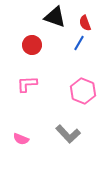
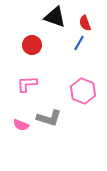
gray L-shape: moved 19 px left, 16 px up; rotated 30 degrees counterclockwise
pink semicircle: moved 14 px up
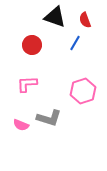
red semicircle: moved 3 px up
blue line: moved 4 px left
pink hexagon: rotated 20 degrees clockwise
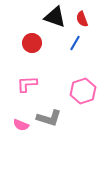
red semicircle: moved 3 px left, 1 px up
red circle: moved 2 px up
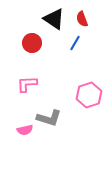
black triangle: moved 1 px left, 2 px down; rotated 15 degrees clockwise
pink hexagon: moved 6 px right, 4 px down
pink semicircle: moved 4 px right, 5 px down; rotated 35 degrees counterclockwise
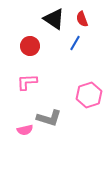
red circle: moved 2 px left, 3 px down
pink L-shape: moved 2 px up
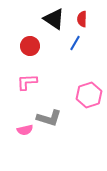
red semicircle: rotated 21 degrees clockwise
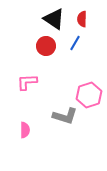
red circle: moved 16 px right
gray L-shape: moved 16 px right, 2 px up
pink semicircle: rotated 77 degrees counterclockwise
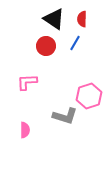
pink hexagon: moved 1 px down
